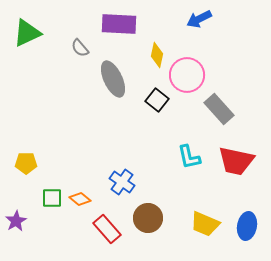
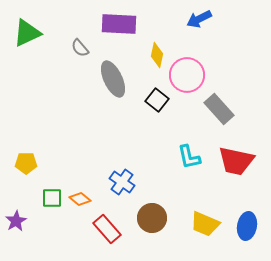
brown circle: moved 4 px right
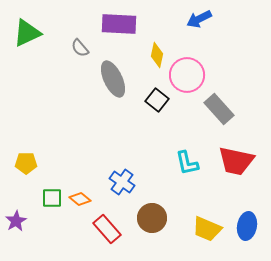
cyan L-shape: moved 2 px left, 6 px down
yellow trapezoid: moved 2 px right, 5 px down
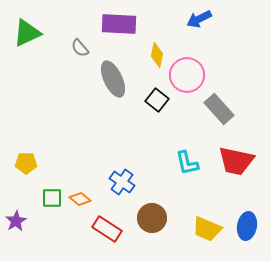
red rectangle: rotated 16 degrees counterclockwise
